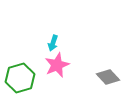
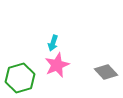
gray diamond: moved 2 px left, 5 px up
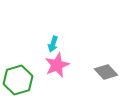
cyan arrow: moved 1 px down
green hexagon: moved 2 px left, 2 px down
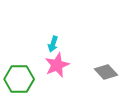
green hexagon: moved 1 px right, 1 px up; rotated 16 degrees clockwise
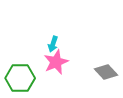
pink star: moved 1 px left, 3 px up
green hexagon: moved 1 px right, 1 px up
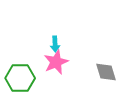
cyan arrow: moved 2 px right; rotated 21 degrees counterclockwise
gray diamond: rotated 25 degrees clockwise
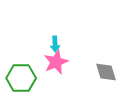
green hexagon: moved 1 px right
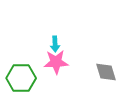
pink star: rotated 20 degrees clockwise
